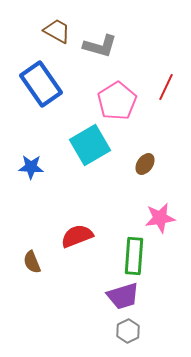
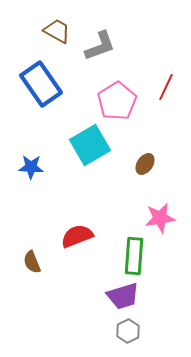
gray L-shape: rotated 36 degrees counterclockwise
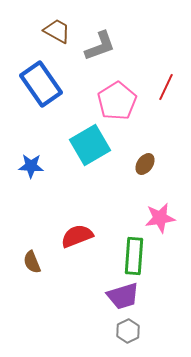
blue star: moved 1 px up
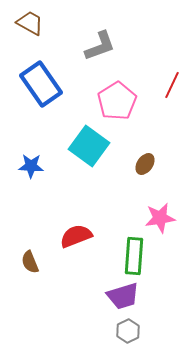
brown trapezoid: moved 27 px left, 8 px up
red line: moved 6 px right, 2 px up
cyan square: moved 1 px left, 1 px down; rotated 24 degrees counterclockwise
red semicircle: moved 1 px left
brown semicircle: moved 2 px left
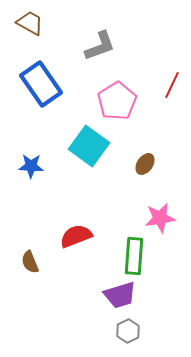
purple trapezoid: moved 3 px left, 1 px up
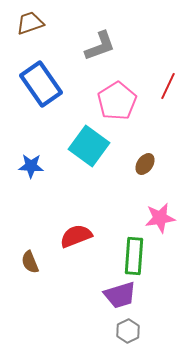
brown trapezoid: rotated 48 degrees counterclockwise
red line: moved 4 px left, 1 px down
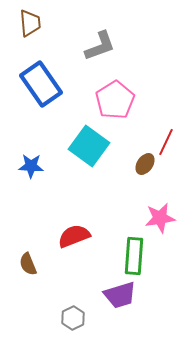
brown trapezoid: rotated 104 degrees clockwise
red line: moved 2 px left, 56 px down
pink pentagon: moved 2 px left, 1 px up
red semicircle: moved 2 px left
brown semicircle: moved 2 px left, 2 px down
gray hexagon: moved 55 px left, 13 px up
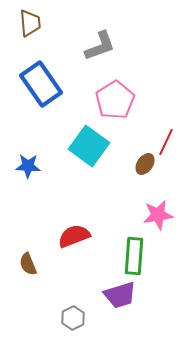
blue star: moved 3 px left
pink star: moved 2 px left, 3 px up
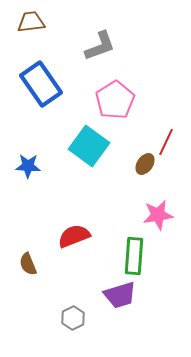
brown trapezoid: moved 1 px right, 1 px up; rotated 92 degrees counterclockwise
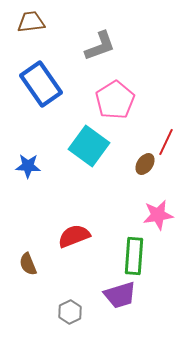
gray hexagon: moved 3 px left, 6 px up
